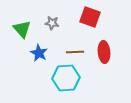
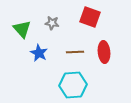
cyan hexagon: moved 7 px right, 7 px down
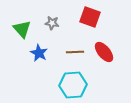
red ellipse: rotated 35 degrees counterclockwise
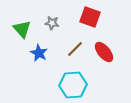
brown line: moved 3 px up; rotated 42 degrees counterclockwise
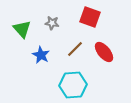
blue star: moved 2 px right, 2 px down
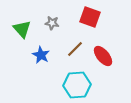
red ellipse: moved 1 px left, 4 px down
cyan hexagon: moved 4 px right
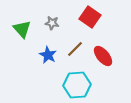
red square: rotated 15 degrees clockwise
blue star: moved 7 px right
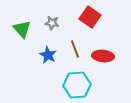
brown line: rotated 66 degrees counterclockwise
red ellipse: rotated 45 degrees counterclockwise
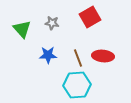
red square: rotated 25 degrees clockwise
brown line: moved 3 px right, 9 px down
blue star: rotated 30 degrees counterclockwise
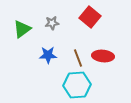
red square: rotated 20 degrees counterclockwise
gray star: rotated 16 degrees counterclockwise
green triangle: rotated 36 degrees clockwise
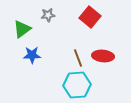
gray star: moved 4 px left, 8 px up
blue star: moved 16 px left
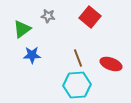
gray star: moved 1 px down; rotated 16 degrees clockwise
red ellipse: moved 8 px right, 8 px down; rotated 15 degrees clockwise
